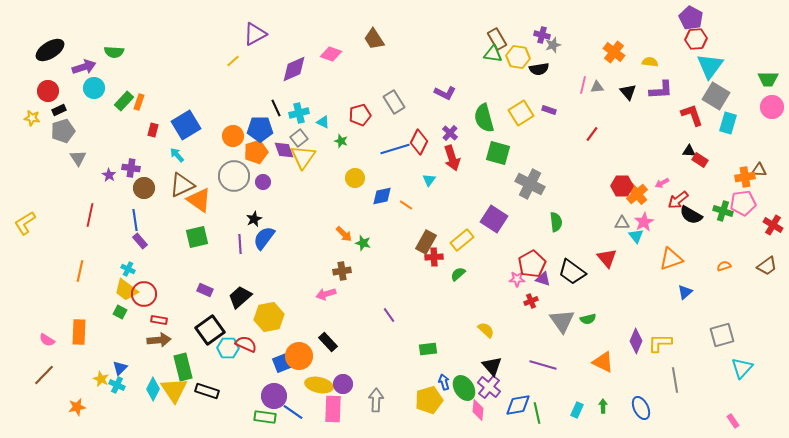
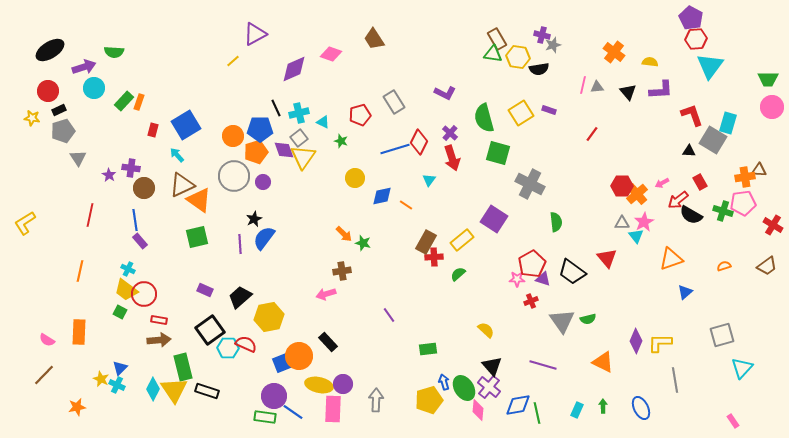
gray square at (716, 96): moved 3 px left, 44 px down
red rectangle at (700, 160): moved 22 px down; rotated 28 degrees clockwise
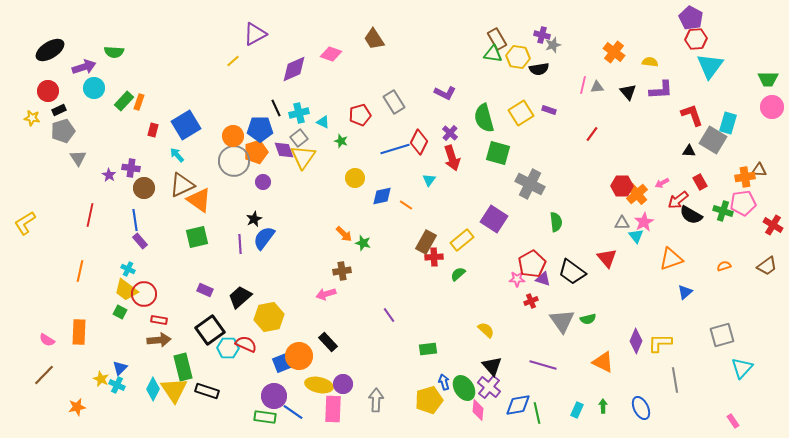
gray circle at (234, 176): moved 15 px up
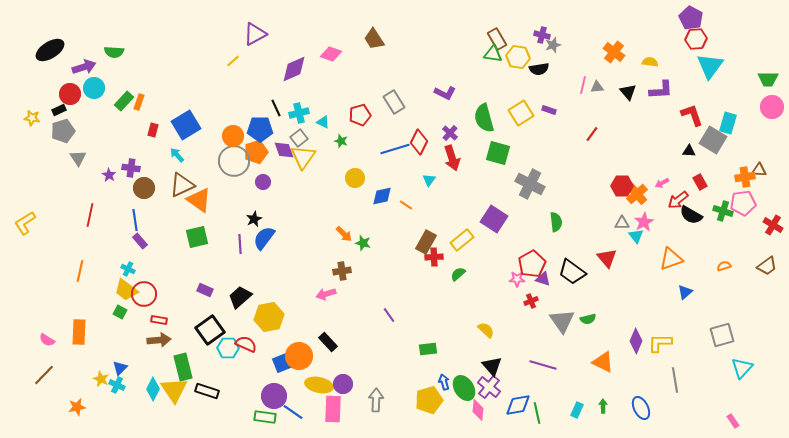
red circle at (48, 91): moved 22 px right, 3 px down
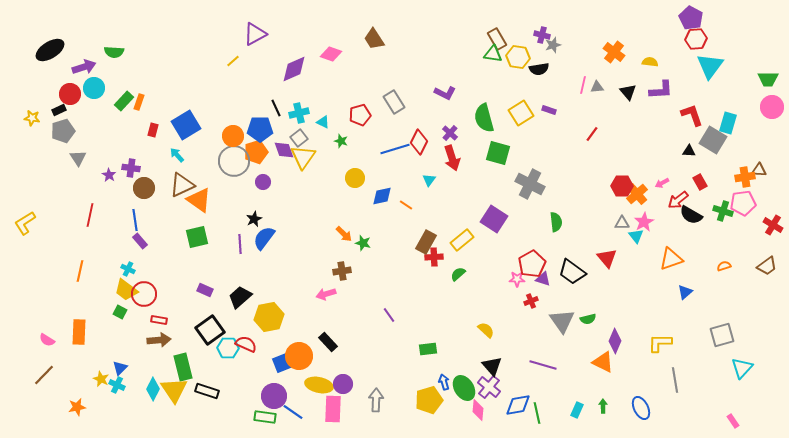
purple diamond at (636, 341): moved 21 px left
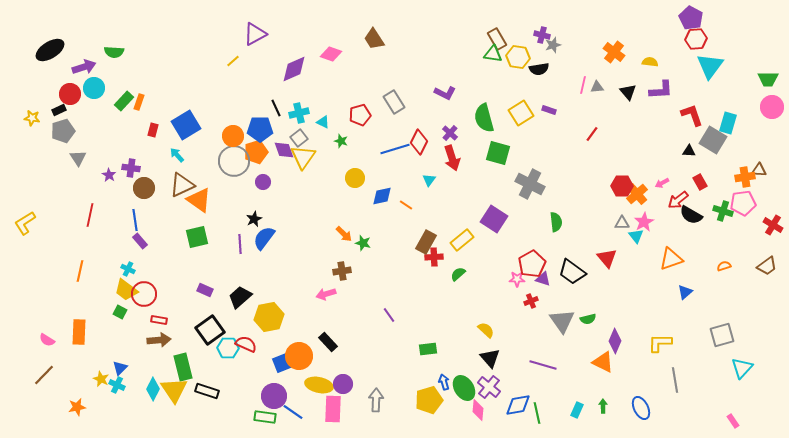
black triangle at (492, 366): moved 2 px left, 8 px up
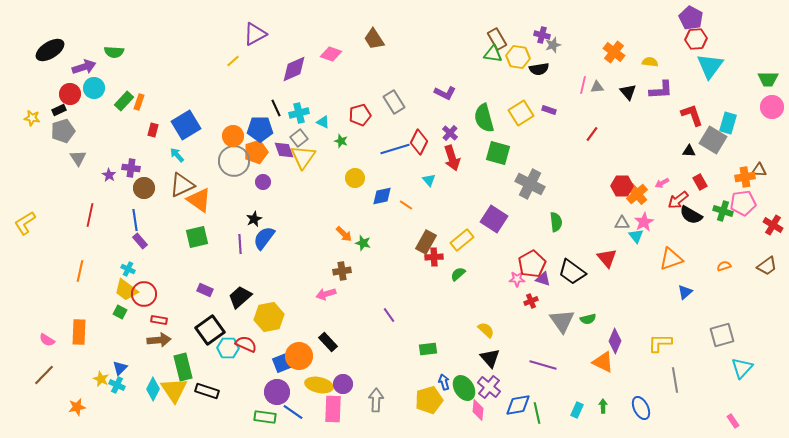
cyan triangle at (429, 180): rotated 16 degrees counterclockwise
purple circle at (274, 396): moved 3 px right, 4 px up
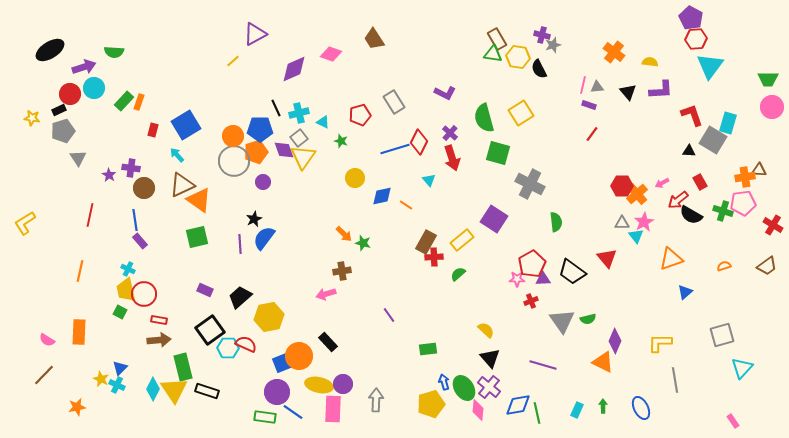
black semicircle at (539, 69): rotated 72 degrees clockwise
purple rectangle at (549, 110): moved 40 px right, 5 px up
purple triangle at (543, 279): rotated 21 degrees counterclockwise
yellow trapezoid at (126, 290): rotated 40 degrees clockwise
yellow pentagon at (429, 400): moved 2 px right, 4 px down
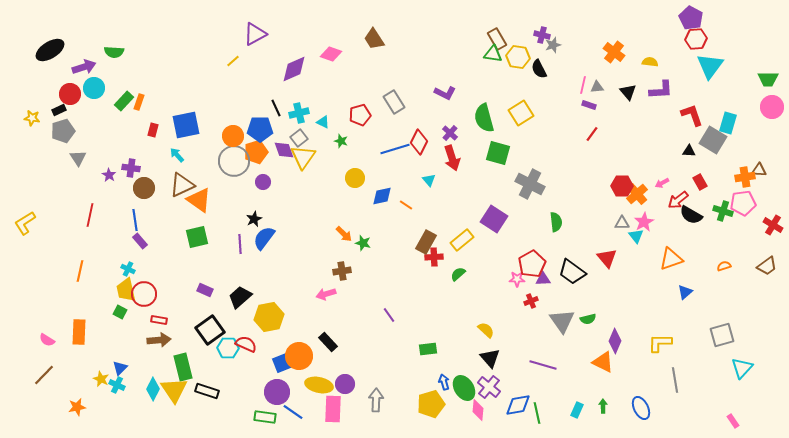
blue square at (186, 125): rotated 20 degrees clockwise
purple circle at (343, 384): moved 2 px right
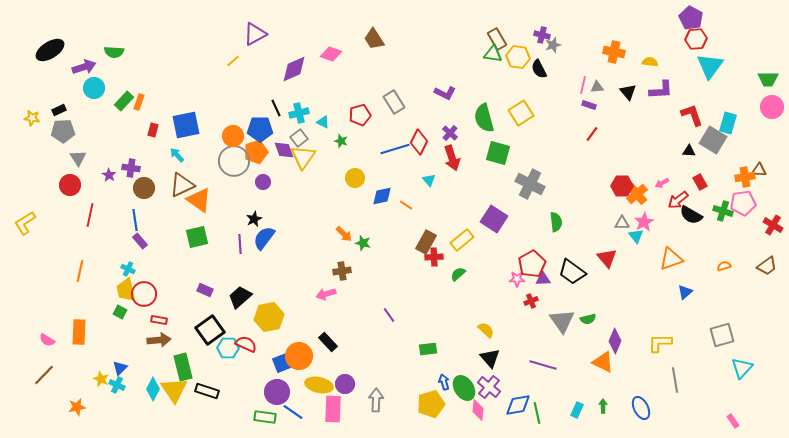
orange cross at (614, 52): rotated 25 degrees counterclockwise
red circle at (70, 94): moved 91 px down
gray pentagon at (63, 131): rotated 15 degrees clockwise
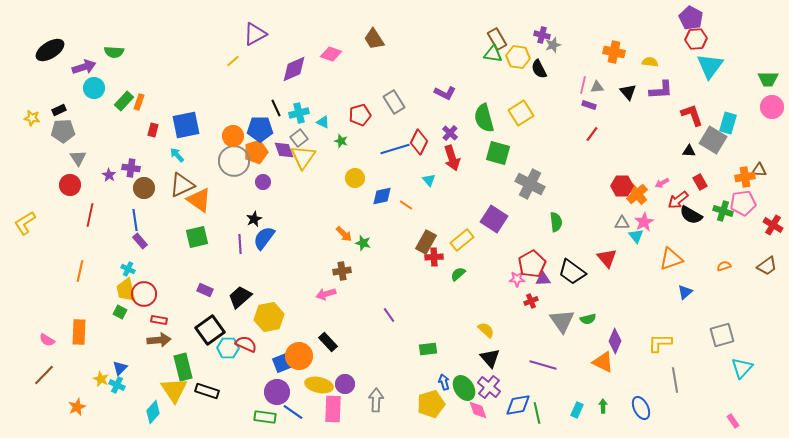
cyan diamond at (153, 389): moved 23 px down; rotated 15 degrees clockwise
orange star at (77, 407): rotated 12 degrees counterclockwise
pink diamond at (478, 410): rotated 25 degrees counterclockwise
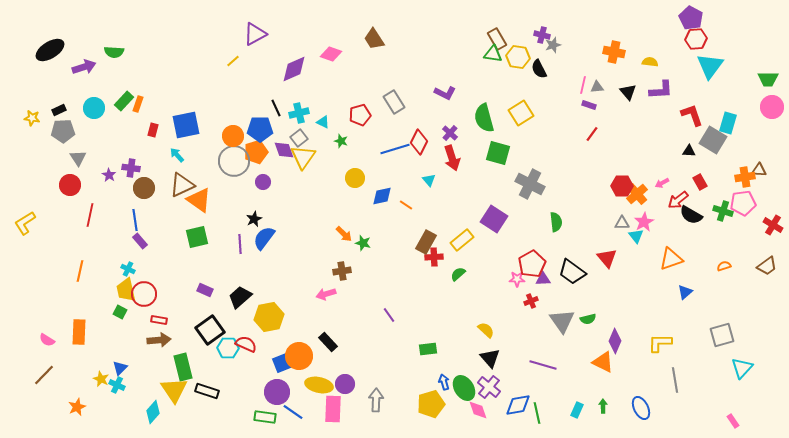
cyan circle at (94, 88): moved 20 px down
orange rectangle at (139, 102): moved 1 px left, 2 px down
